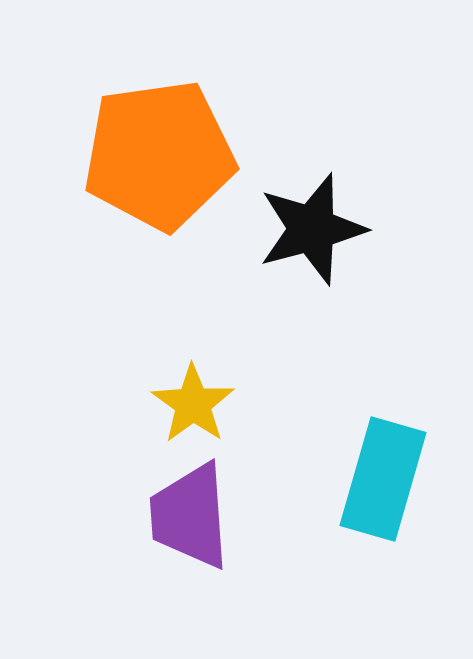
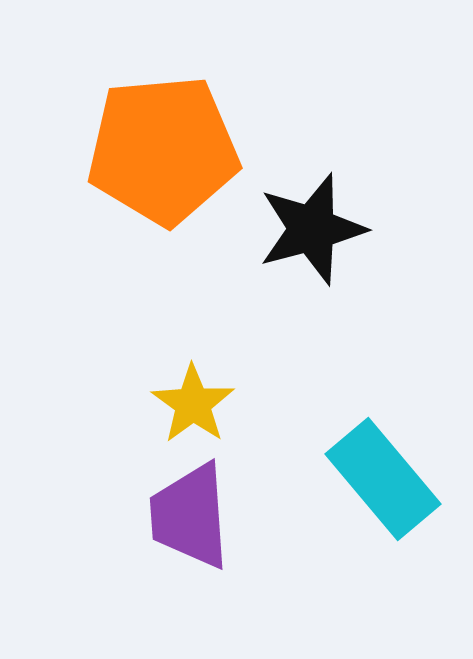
orange pentagon: moved 4 px right, 5 px up; rotated 3 degrees clockwise
cyan rectangle: rotated 56 degrees counterclockwise
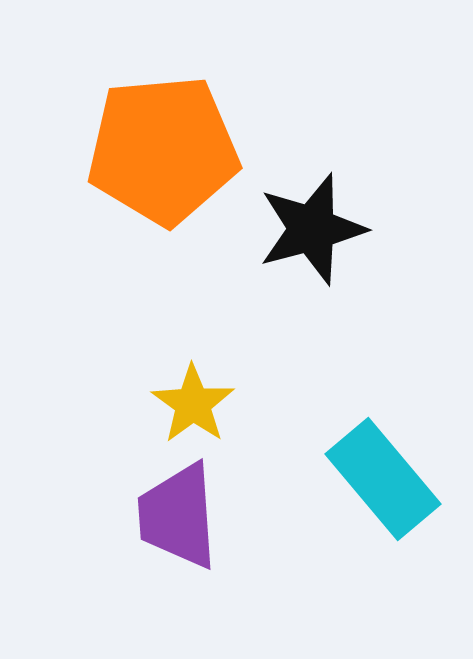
purple trapezoid: moved 12 px left
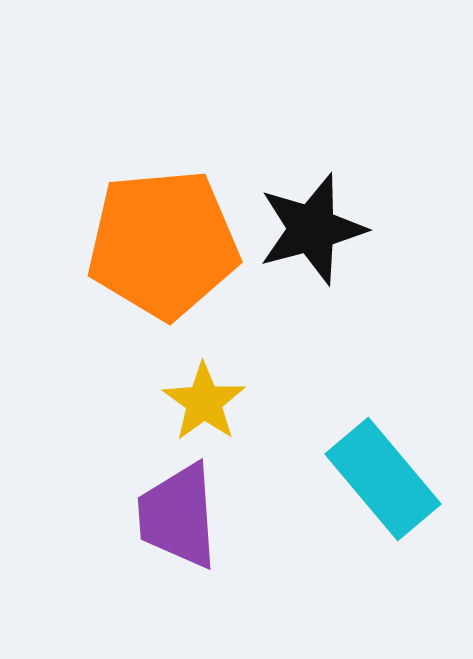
orange pentagon: moved 94 px down
yellow star: moved 11 px right, 2 px up
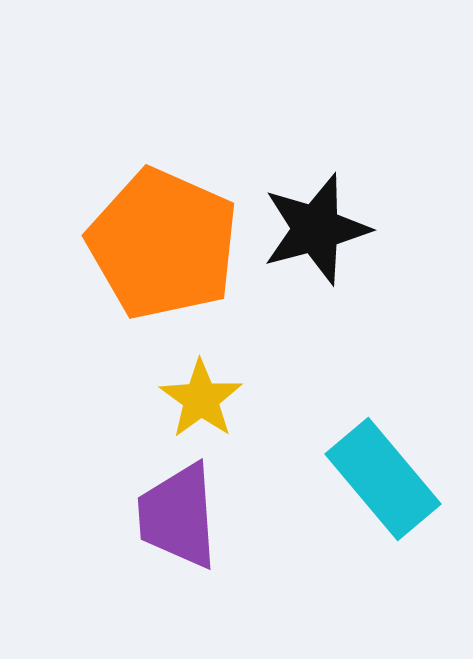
black star: moved 4 px right
orange pentagon: rotated 29 degrees clockwise
yellow star: moved 3 px left, 3 px up
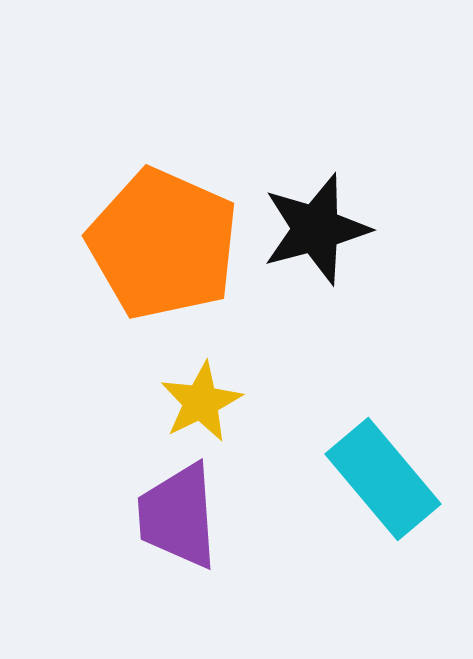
yellow star: moved 3 px down; rotated 10 degrees clockwise
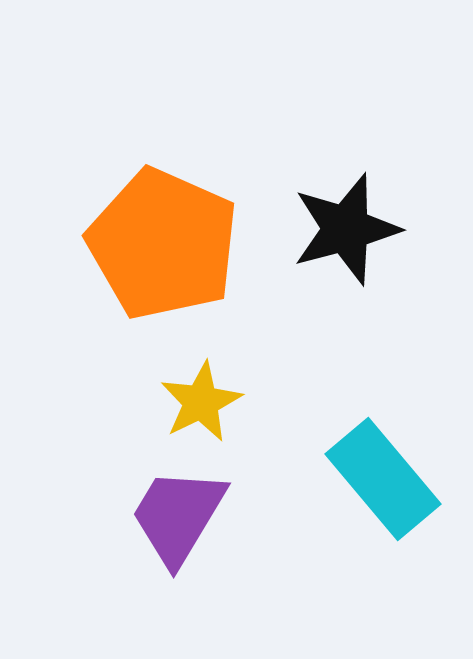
black star: moved 30 px right
purple trapezoid: rotated 35 degrees clockwise
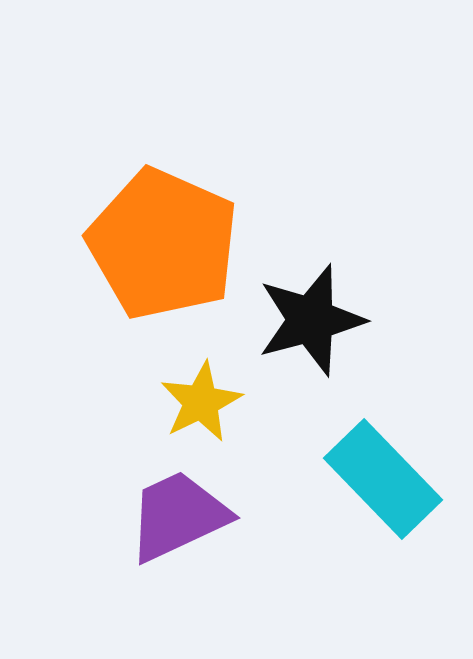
black star: moved 35 px left, 91 px down
cyan rectangle: rotated 4 degrees counterclockwise
purple trapezoid: rotated 34 degrees clockwise
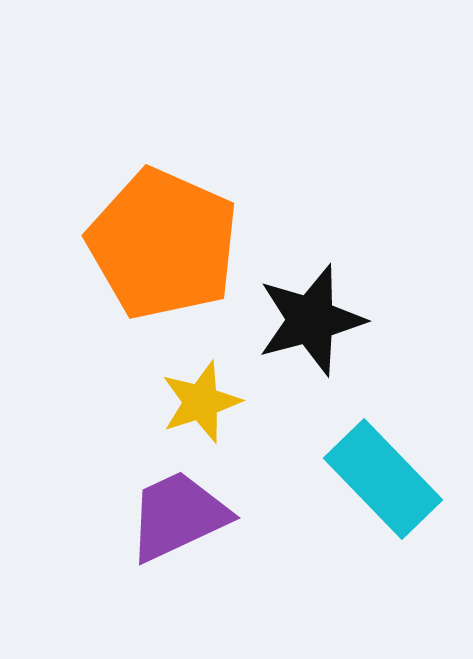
yellow star: rotated 8 degrees clockwise
